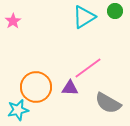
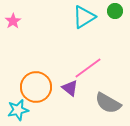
purple triangle: rotated 36 degrees clockwise
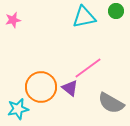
green circle: moved 1 px right
cyan triangle: rotated 20 degrees clockwise
pink star: moved 1 px up; rotated 21 degrees clockwise
orange circle: moved 5 px right
gray semicircle: moved 3 px right
cyan star: moved 1 px up
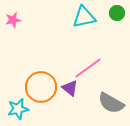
green circle: moved 1 px right, 2 px down
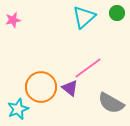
cyan triangle: rotated 30 degrees counterclockwise
cyan star: rotated 10 degrees counterclockwise
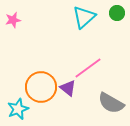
purple triangle: moved 2 px left
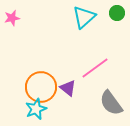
pink star: moved 1 px left, 2 px up
pink line: moved 7 px right
gray semicircle: rotated 24 degrees clockwise
cyan star: moved 18 px right
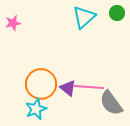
pink star: moved 1 px right, 5 px down
pink line: moved 6 px left, 19 px down; rotated 40 degrees clockwise
orange circle: moved 3 px up
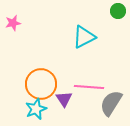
green circle: moved 1 px right, 2 px up
cyan triangle: moved 20 px down; rotated 15 degrees clockwise
purple triangle: moved 4 px left, 11 px down; rotated 18 degrees clockwise
gray semicircle: rotated 68 degrees clockwise
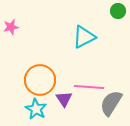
pink star: moved 2 px left, 4 px down
orange circle: moved 1 px left, 4 px up
cyan star: rotated 20 degrees counterclockwise
